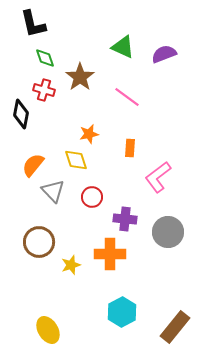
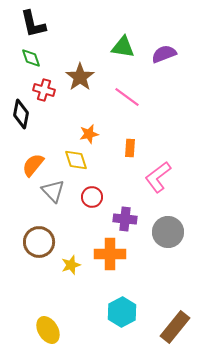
green triangle: rotated 15 degrees counterclockwise
green diamond: moved 14 px left
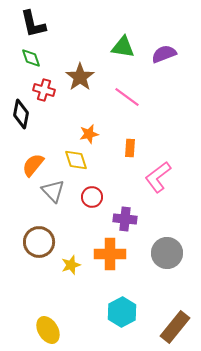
gray circle: moved 1 px left, 21 px down
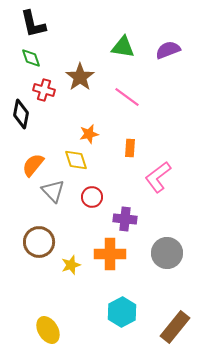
purple semicircle: moved 4 px right, 4 px up
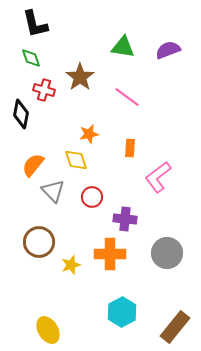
black L-shape: moved 2 px right
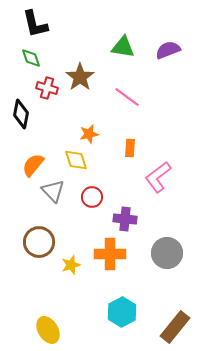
red cross: moved 3 px right, 2 px up
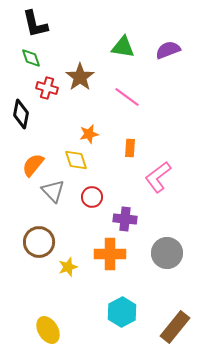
yellow star: moved 3 px left, 2 px down
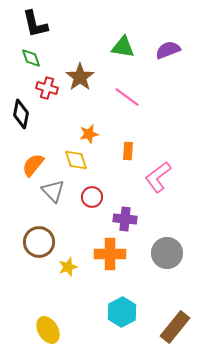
orange rectangle: moved 2 px left, 3 px down
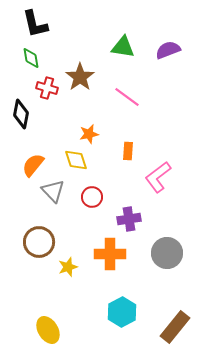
green diamond: rotated 10 degrees clockwise
purple cross: moved 4 px right; rotated 15 degrees counterclockwise
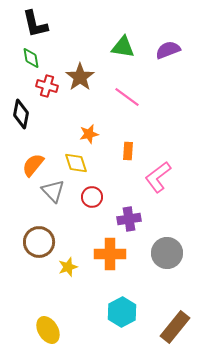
red cross: moved 2 px up
yellow diamond: moved 3 px down
